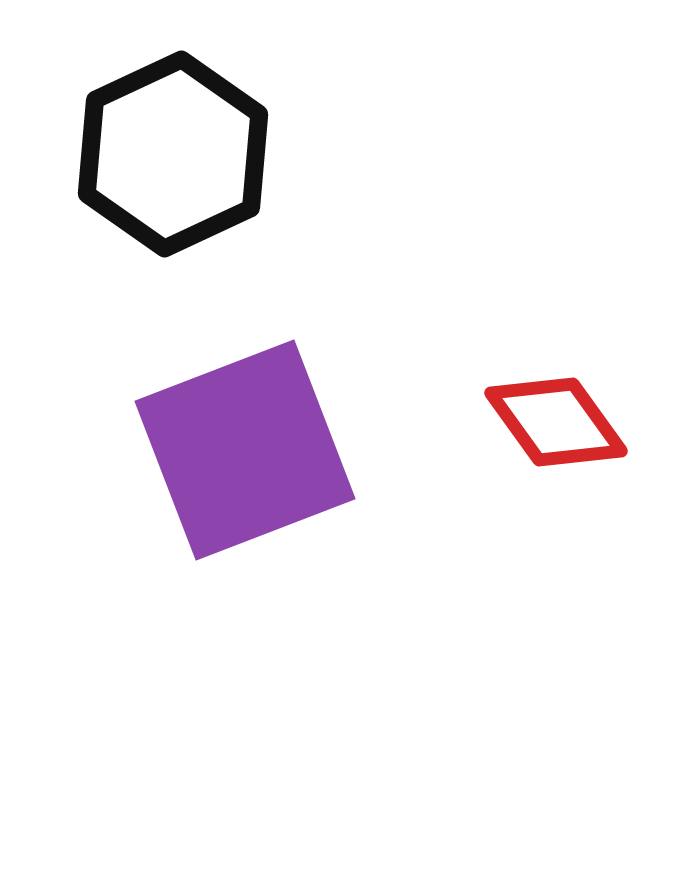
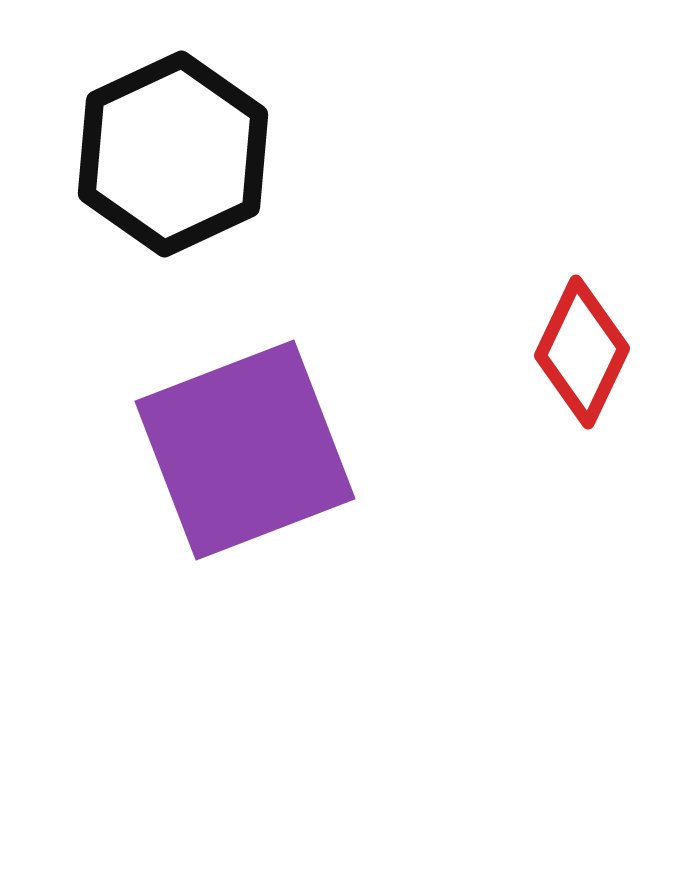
red diamond: moved 26 px right, 70 px up; rotated 61 degrees clockwise
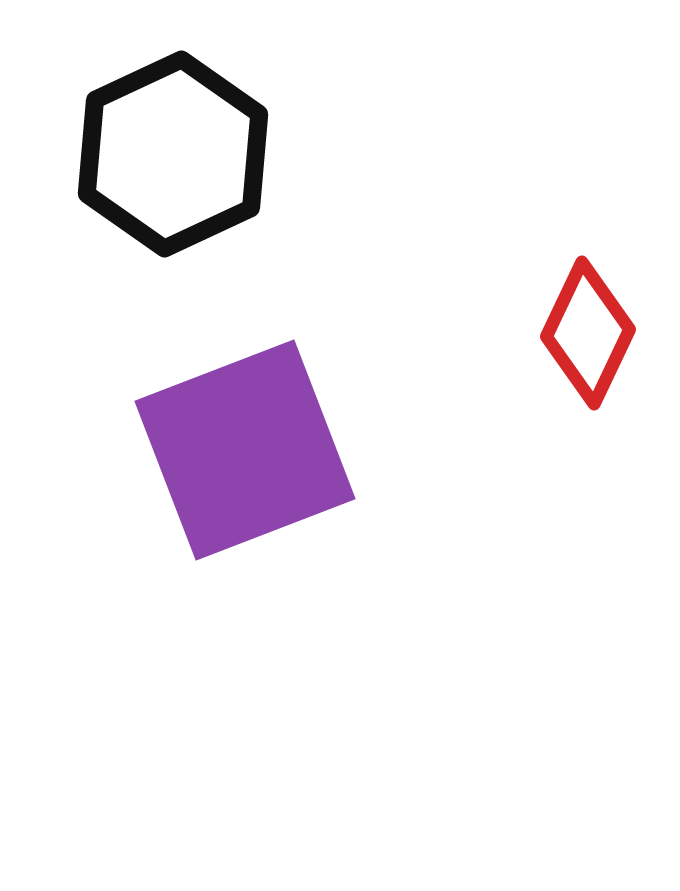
red diamond: moved 6 px right, 19 px up
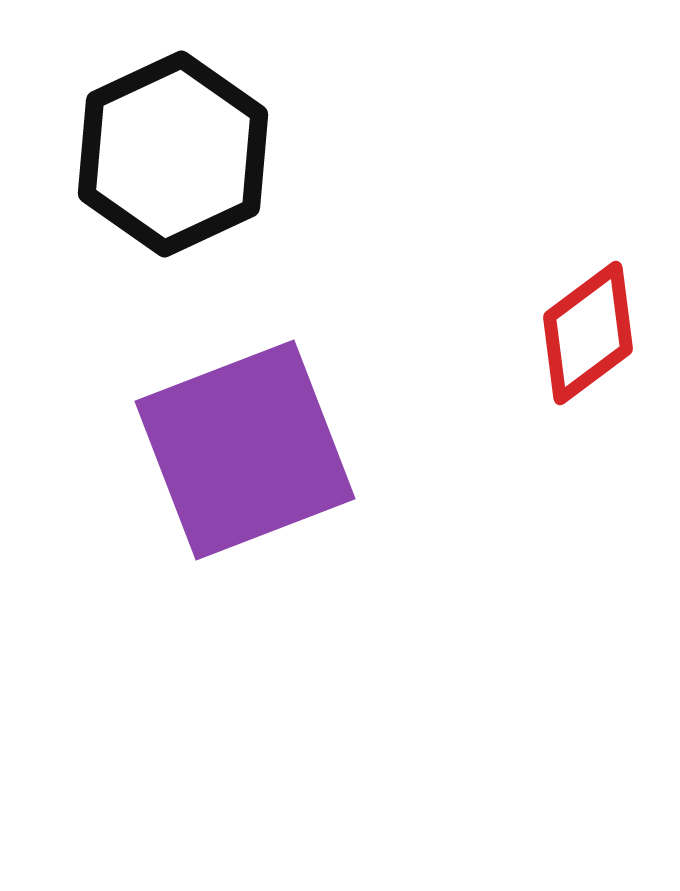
red diamond: rotated 28 degrees clockwise
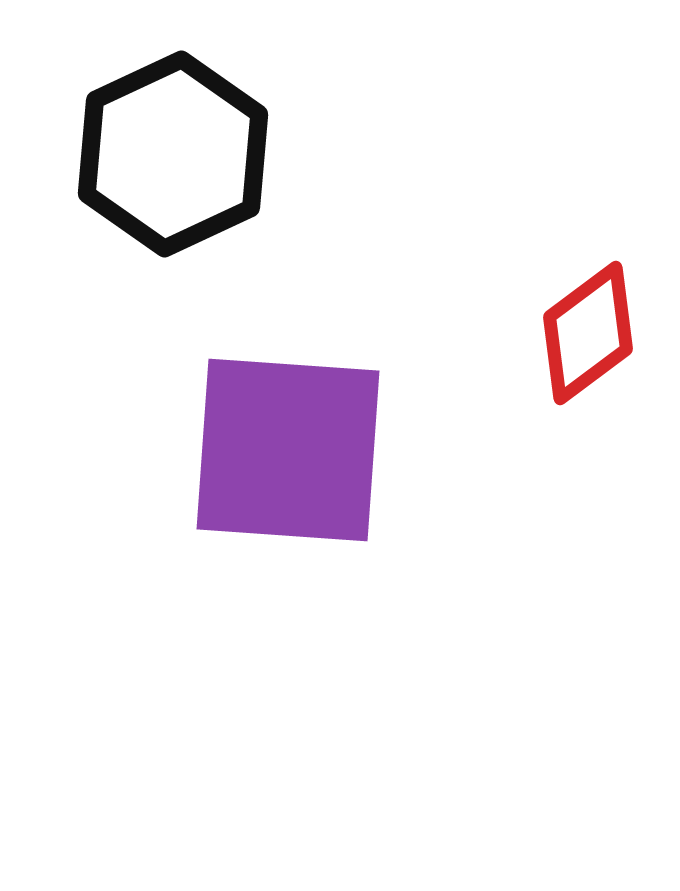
purple square: moved 43 px right; rotated 25 degrees clockwise
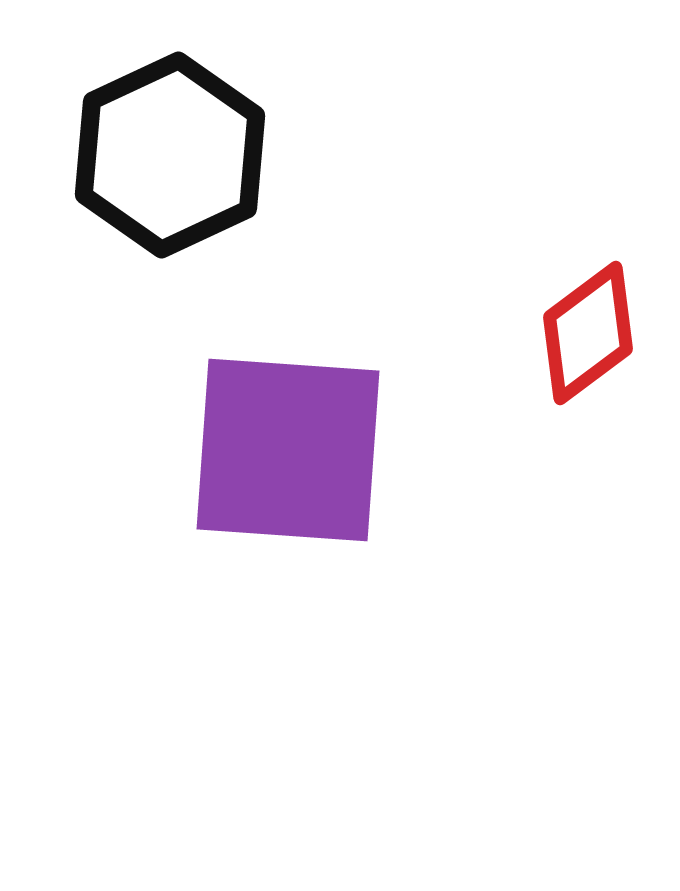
black hexagon: moved 3 px left, 1 px down
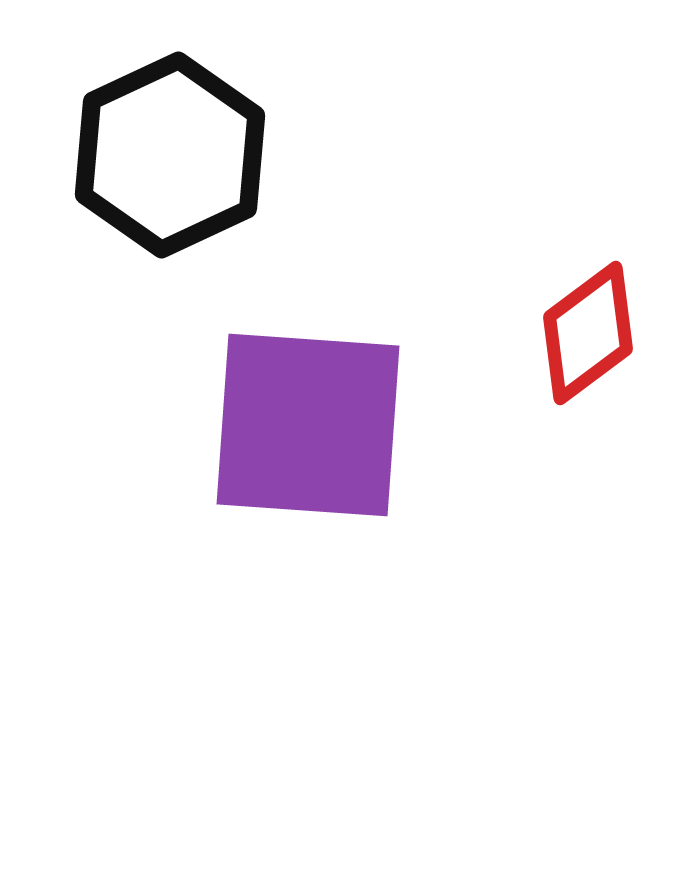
purple square: moved 20 px right, 25 px up
